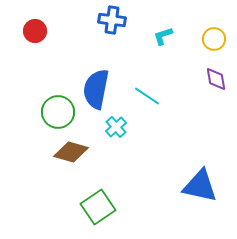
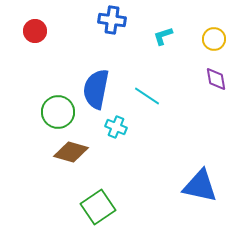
cyan cross: rotated 25 degrees counterclockwise
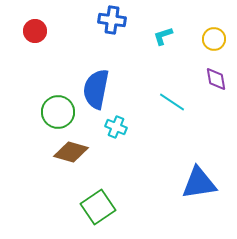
cyan line: moved 25 px right, 6 px down
blue triangle: moved 1 px left, 3 px up; rotated 21 degrees counterclockwise
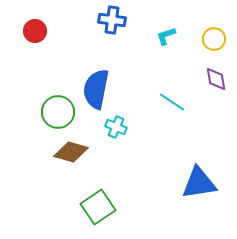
cyan L-shape: moved 3 px right
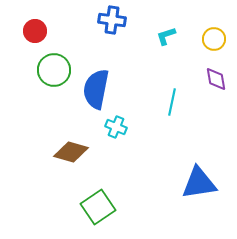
cyan line: rotated 68 degrees clockwise
green circle: moved 4 px left, 42 px up
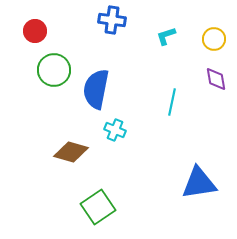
cyan cross: moved 1 px left, 3 px down
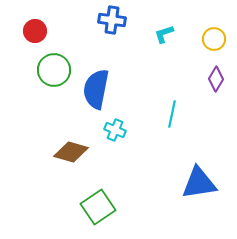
cyan L-shape: moved 2 px left, 2 px up
purple diamond: rotated 40 degrees clockwise
cyan line: moved 12 px down
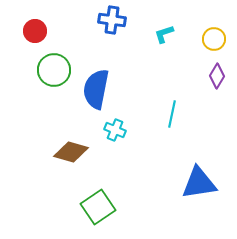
purple diamond: moved 1 px right, 3 px up
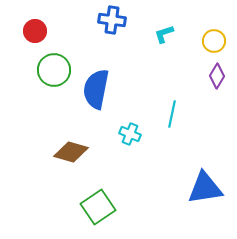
yellow circle: moved 2 px down
cyan cross: moved 15 px right, 4 px down
blue triangle: moved 6 px right, 5 px down
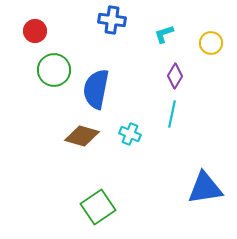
yellow circle: moved 3 px left, 2 px down
purple diamond: moved 42 px left
brown diamond: moved 11 px right, 16 px up
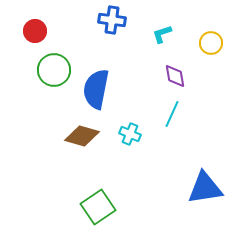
cyan L-shape: moved 2 px left
purple diamond: rotated 40 degrees counterclockwise
cyan line: rotated 12 degrees clockwise
